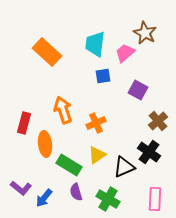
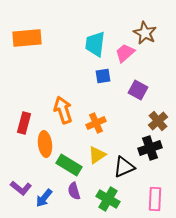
orange rectangle: moved 20 px left, 14 px up; rotated 48 degrees counterclockwise
black cross: moved 1 px right, 4 px up; rotated 35 degrees clockwise
purple semicircle: moved 2 px left, 1 px up
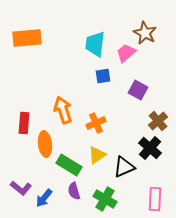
pink trapezoid: moved 1 px right
red rectangle: rotated 10 degrees counterclockwise
black cross: rotated 30 degrees counterclockwise
green cross: moved 3 px left
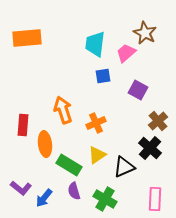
red rectangle: moved 1 px left, 2 px down
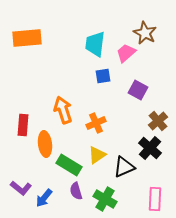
purple semicircle: moved 2 px right
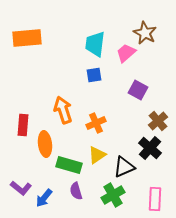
blue square: moved 9 px left, 1 px up
green rectangle: rotated 15 degrees counterclockwise
green cross: moved 8 px right, 4 px up; rotated 30 degrees clockwise
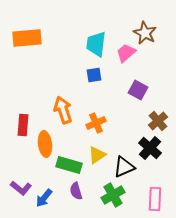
cyan trapezoid: moved 1 px right
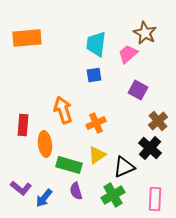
pink trapezoid: moved 2 px right, 1 px down
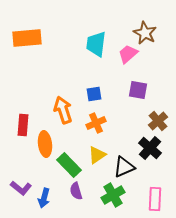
blue square: moved 19 px down
purple square: rotated 18 degrees counterclockwise
green rectangle: rotated 30 degrees clockwise
blue arrow: rotated 24 degrees counterclockwise
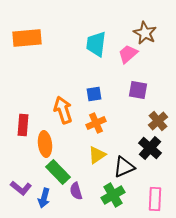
green rectangle: moved 11 px left, 7 px down
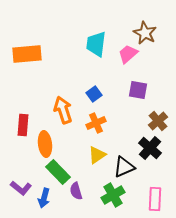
orange rectangle: moved 16 px down
blue square: rotated 28 degrees counterclockwise
